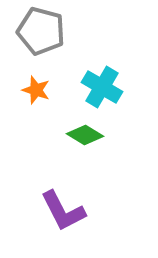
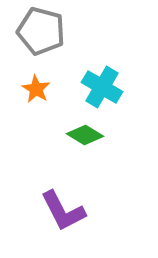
orange star: moved 1 px up; rotated 12 degrees clockwise
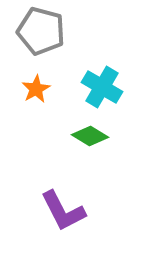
orange star: rotated 12 degrees clockwise
green diamond: moved 5 px right, 1 px down
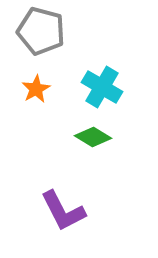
green diamond: moved 3 px right, 1 px down
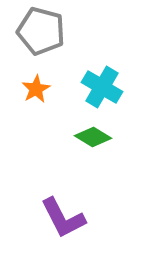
purple L-shape: moved 7 px down
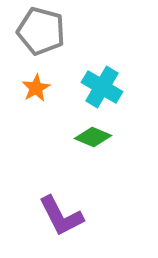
orange star: moved 1 px up
green diamond: rotated 9 degrees counterclockwise
purple L-shape: moved 2 px left, 2 px up
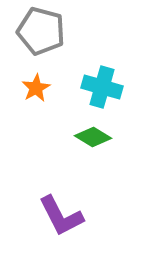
cyan cross: rotated 15 degrees counterclockwise
green diamond: rotated 9 degrees clockwise
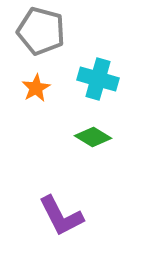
cyan cross: moved 4 px left, 8 px up
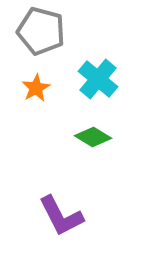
cyan cross: rotated 24 degrees clockwise
